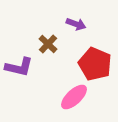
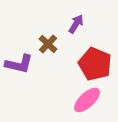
purple arrow: rotated 78 degrees counterclockwise
purple L-shape: moved 3 px up
pink ellipse: moved 13 px right, 3 px down
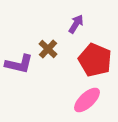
brown cross: moved 5 px down
red pentagon: moved 4 px up
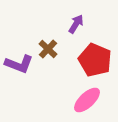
purple L-shape: rotated 8 degrees clockwise
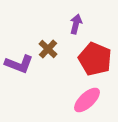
purple arrow: rotated 18 degrees counterclockwise
red pentagon: moved 1 px up
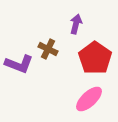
brown cross: rotated 18 degrees counterclockwise
red pentagon: moved 1 px up; rotated 12 degrees clockwise
pink ellipse: moved 2 px right, 1 px up
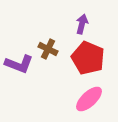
purple arrow: moved 6 px right
red pentagon: moved 7 px left; rotated 12 degrees counterclockwise
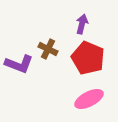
pink ellipse: rotated 16 degrees clockwise
